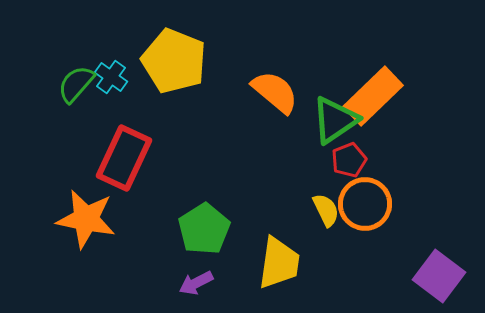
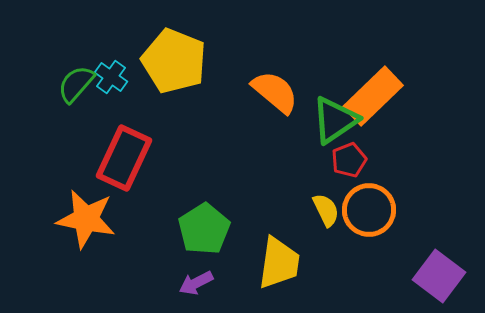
orange circle: moved 4 px right, 6 px down
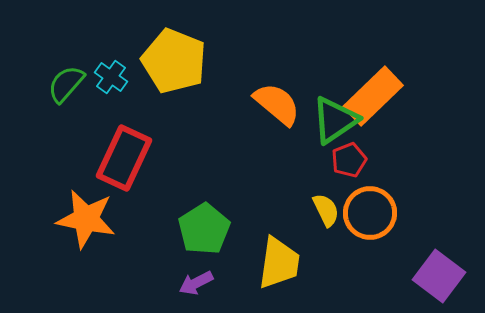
green semicircle: moved 10 px left
orange semicircle: moved 2 px right, 12 px down
orange circle: moved 1 px right, 3 px down
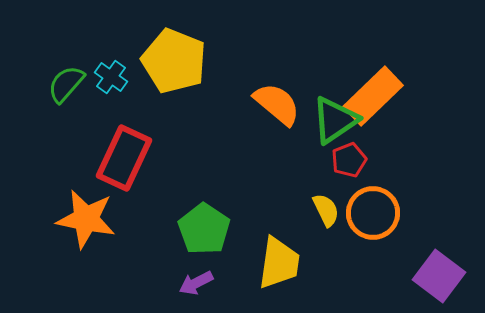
orange circle: moved 3 px right
green pentagon: rotated 6 degrees counterclockwise
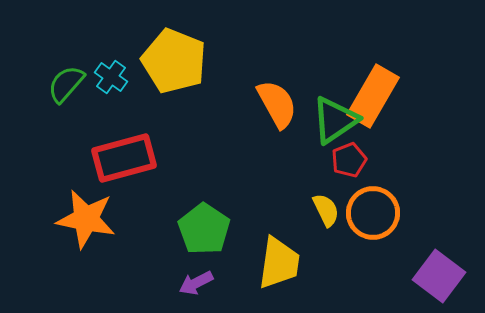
orange rectangle: rotated 16 degrees counterclockwise
orange semicircle: rotated 21 degrees clockwise
red rectangle: rotated 50 degrees clockwise
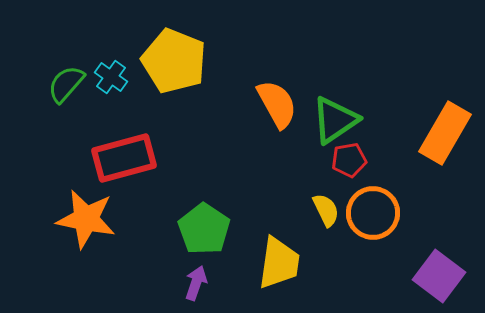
orange rectangle: moved 72 px right, 37 px down
red pentagon: rotated 12 degrees clockwise
purple arrow: rotated 136 degrees clockwise
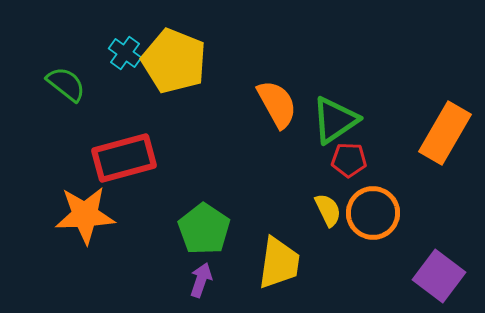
cyan cross: moved 14 px right, 24 px up
green semicircle: rotated 87 degrees clockwise
red pentagon: rotated 12 degrees clockwise
yellow semicircle: moved 2 px right
orange star: moved 1 px left, 4 px up; rotated 14 degrees counterclockwise
purple arrow: moved 5 px right, 3 px up
